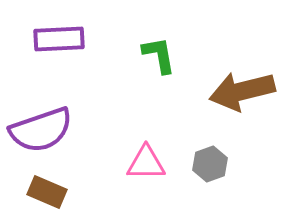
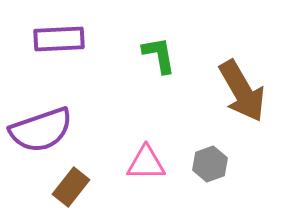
brown arrow: rotated 106 degrees counterclockwise
brown rectangle: moved 24 px right, 5 px up; rotated 75 degrees counterclockwise
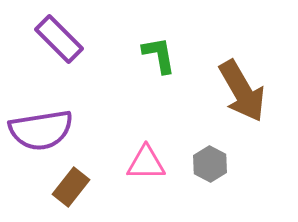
purple rectangle: rotated 48 degrees clockwise
purple semicircle: rotated 10 degrees clockwise
gray hexagon: rotated 12 degrees counterclockwise
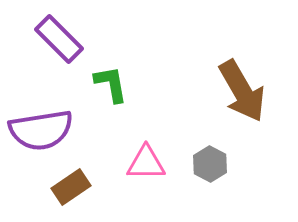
green L-shape: moved 48 px left, 29 px down
brown rectangle: rotated 18 degrees clockwise
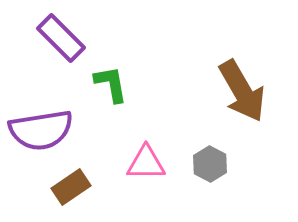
purple rectangle: moved 2 px right, 1 px up
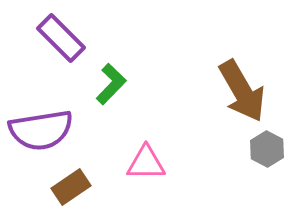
green L-shape: rotated 54 degrees clockwise
gray hexagon: moved 57 px right, 15 px up
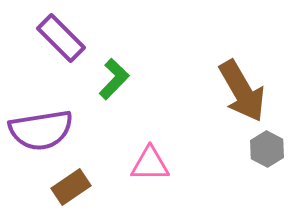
green L-shape: moved 3 px right, 5 px up
pink triangle: moved 4 px right, 1 px down
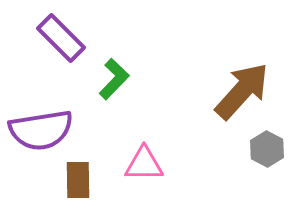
brown arrow: rotated 108 degrees counterclockwise
pink triangle: moved 6 px left
brown rectangle: moved 7 px right, 7 px up; rotated 57 degrees counterclockwise
